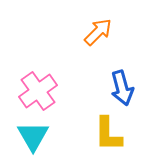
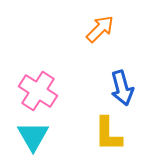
orange arrow: moved 2 px right, 3 px up
pink cross: rotated 21 degrees counterclockwise
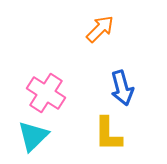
pink cross: moved 8 px right, 2 px down
cyan triangle: rotated 16 degrees clockwise
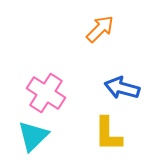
blue arrow: rotated 120 degrees clockwise
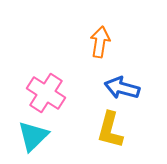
orange arrow: moved 13 px down; rotated 36 degrees counterclockwise
yellow L-shape: moved 2 px right, 4 px up; rotated 15 degrees clockwise
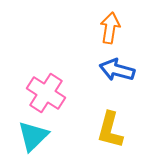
orange arrow: moved 10 px right, 14 px up
blue arrow: moved 5 px left, 18 px up
